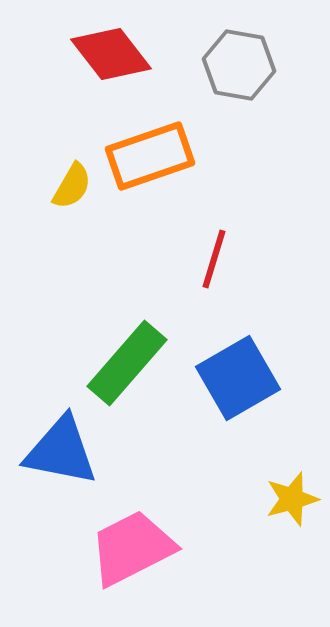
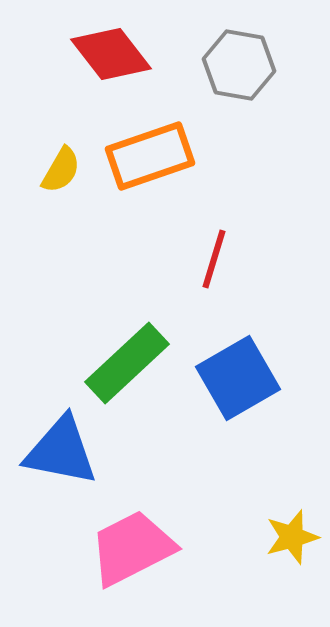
yellow semicircle: moved 11 px left, 16 px up
green rectangle: rotated 6 degrees clockwise
yellow star: moved 38 px down
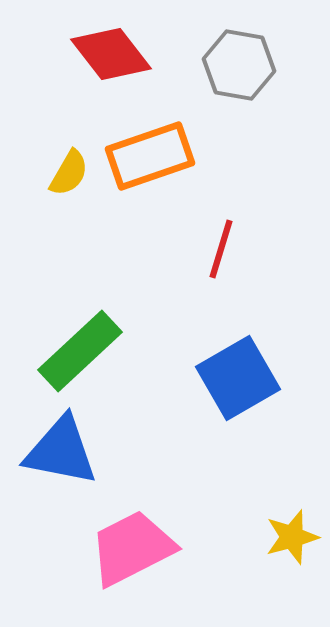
yellow semicircle: moved 8 px right, 3 px down
red line: moved 7 px right, 10 px up
green rectangle: moved 47 px left, 12 px up
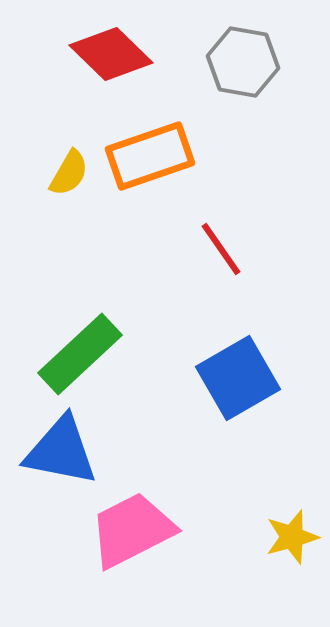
red diamond: rotated 8 degrees counterclockwise
gray hexagon: moved 4 px right, 3 px up
red line: rotated 52 degrees counterclockwise
green rectangle: moved 3 px down
pink trapezoid: moved 18 px up
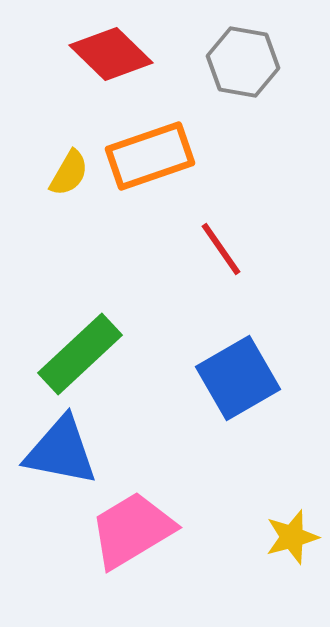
pink trapezoid: rotated 4 degrees counterclockwise
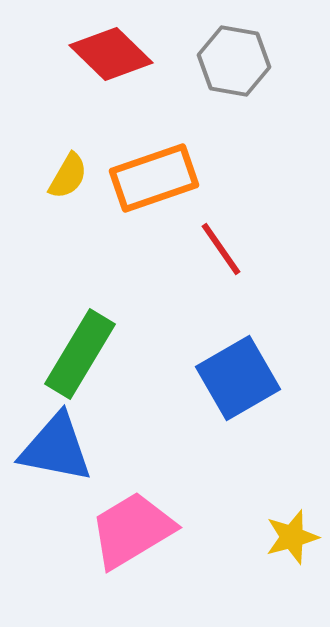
gray hexagon: moved 9 px left, 1 px up
orange rectangle: moved 4 px right, 22 px down
yellow semicircle: moved 1 px left, 3 px down
green rectangle: rotated 16 degrees counterclockwise
blue triangle: moved 5 px left, 3 px up
